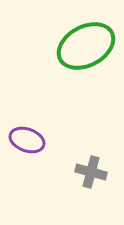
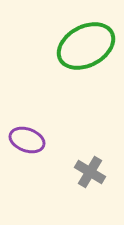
gray cross: moved 1 px left; rotated 16 degrees clockwise
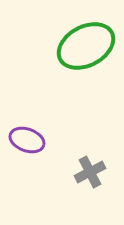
gray cross: rotated 32 degrees clockwise
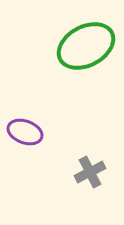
purple ellipse: moved 2 px left, 8 px up
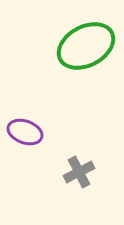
gray cross: moved 11 px left
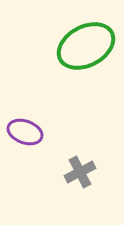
gray cross: moved 1 px right
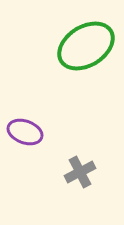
green ellipse: rotated 4 degrees counterclockwise
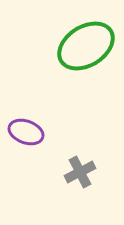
purple ellipse: moved 1 px right
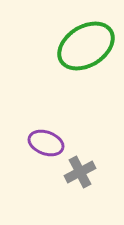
purple ellipse: moved 20 px right, 11 px down
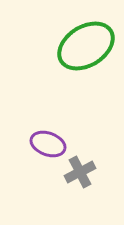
purple ellipse: moved 2 px right, 1 px down
